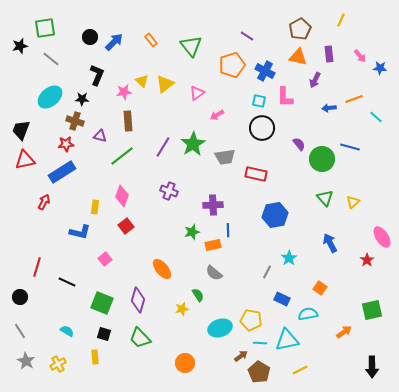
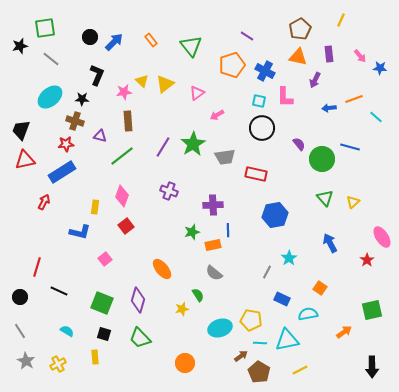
black line at (67, 282): moved 8 px left, 9 px down
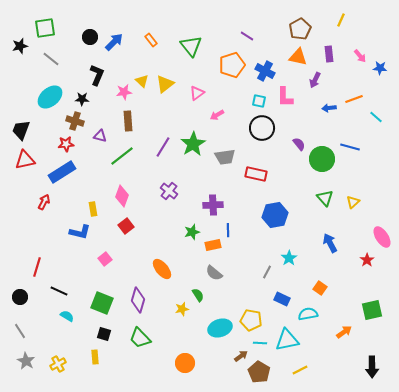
purple cross at (169, 191): rotated 18 degrees clockwise
yellow rectangle at (95, 207): moved 2 px left, 2 px down; rotated 16 degrees counterclockwise
cyan semicircle at (67, 331): moved 15 px up
